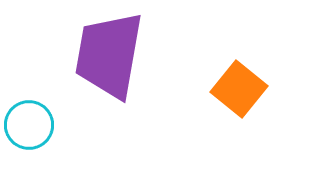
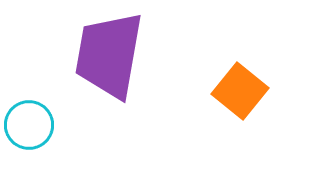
orange square: moved 1 px right, 2 px down
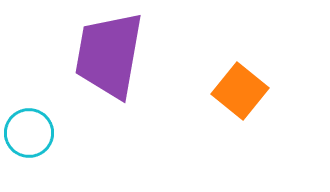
cyan circle: moved 8 px down
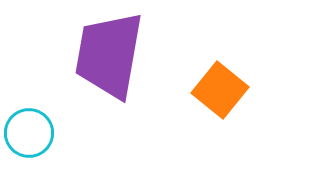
orange square: moved 20 px left, 1 px up
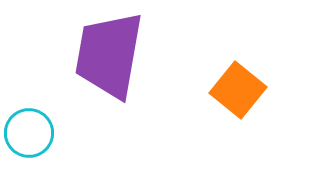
orange square: moved 18 px right
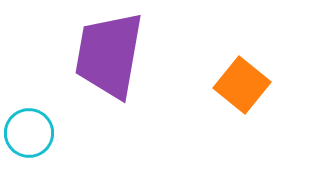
orange square: moved 4 px right, 5 px up
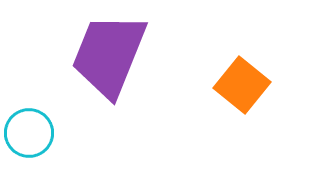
purple trapezoid: rotated 12 degrees clockwise
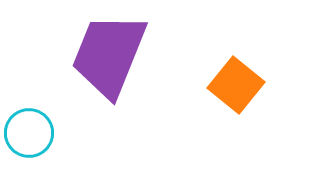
orange square: moved 6 px left
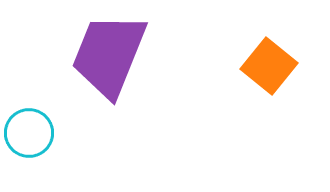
orange square: moved 33 px right, 19 px up
